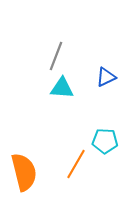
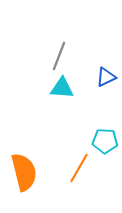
gray line: moved 3 px right
orange line: moved 3 px right, 4 px down
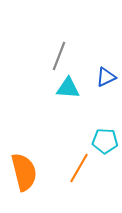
cyan triangle: moved 6 px right
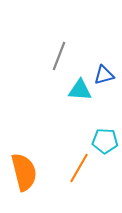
blue triangle: moved 2 px left, 2 px up; rotated 10 degrees clockwise
cyan triangle: moved 12 px right, 2 px down
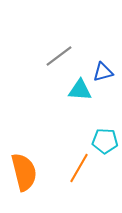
gray line: rotated 32 degrees clockwise
blue triangle: moved 1 px left, 3 px up
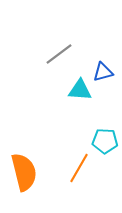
gray line: moved 2 px up
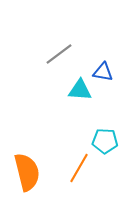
blue triangle: rotated 25 degrees clockwise
orange semicircle: moved 3 px right
